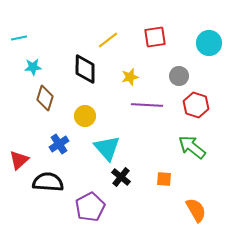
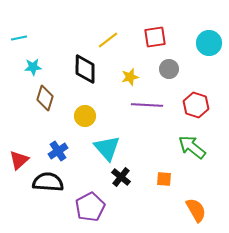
gray circle: moved 10 px left, 7 px up
blue cross: moved 1 px left, 7 px down
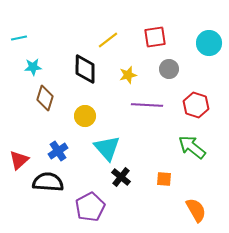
yellow star: moved 2 px left, 2 px up
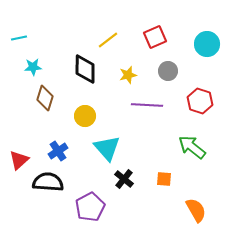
red square: rotated 15 degrees counterclockwise
cyan circle: moved 2 px left, 1 px down
gray circle: moved 1 px left, 2 px down
red hexagon: moved 4 px right, 4 px up
black cross: moved 3 px right, 2 px down
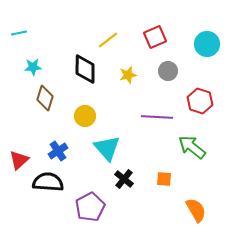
cyan line: moved 5 px up
purple line: moved 10 px right, 12 px down
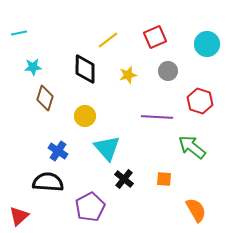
blue cross: rotated 24 degrees counterclockwise
red triangle: moved 56 px down
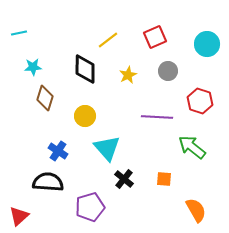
yellow star: rotated 12 degrees counterclockwise
purple pentagon: rotated 12 degrees clockwise
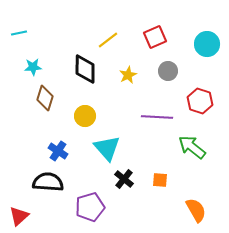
orange square: moved 4 px left, 1 px down
